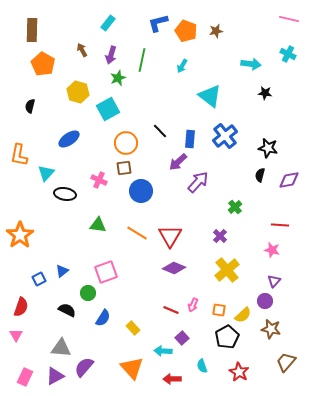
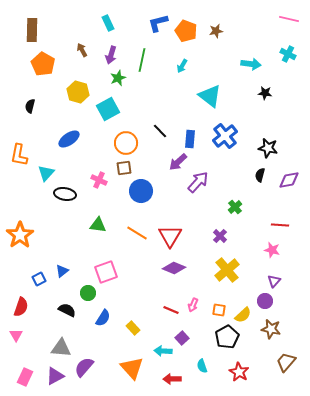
cyan rectangle at (108, 23): rotated 63 degrees counterclockwise
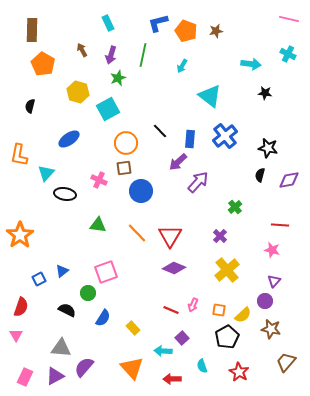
green line at (142, 60): moved 1 px right, 5 px up
orange line at (137, 233): rotated 15 degrees clockwise
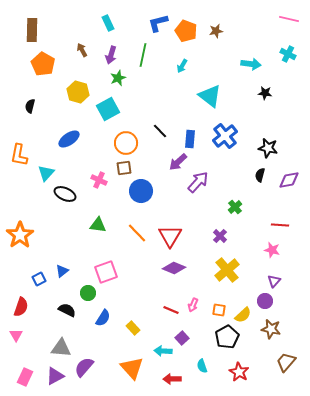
black ellipse at (65, 194): rotated 15 degrees clockwise
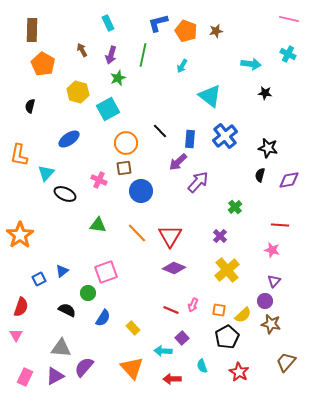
brown star at (271, 329): moved 5 px up
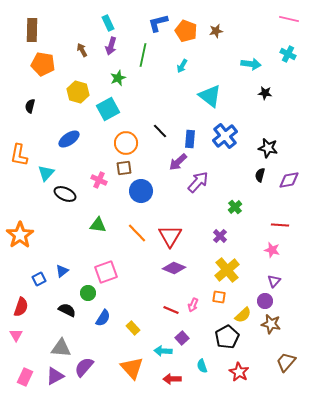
purple arrow at (111, 55): moved 9 px up
orange pentagon at (43, 64): rotated 20 degrees counterclockwise
orange square at (219, 310): moved 13 px up
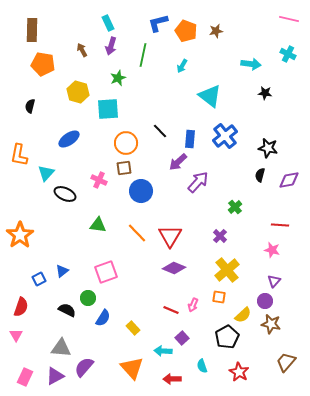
cyan square at (108, 109): rotated 25 degrees clockwise
green circle at (88, 293): moved 5 px down
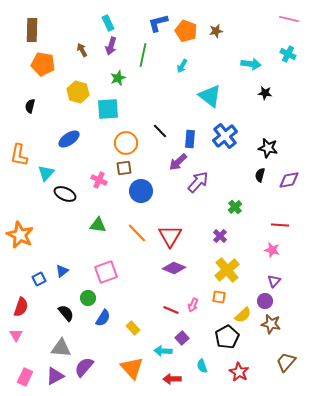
orange star at (20, 235): rotated 12 degrees counterclockwise
black semicircle at (67, 310): moved 1 px left, 3 px down; rotated 24 degrees clockwise
